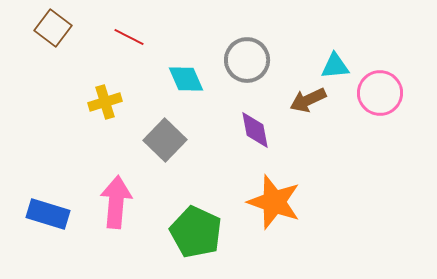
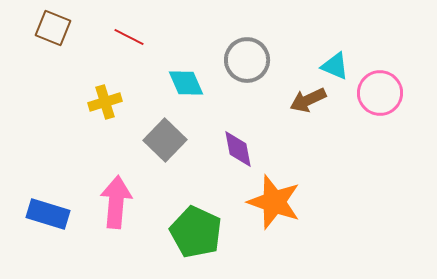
brown square: rotated 15 degrees counterclockwise
cyan triangle: rotated 28 degrees clockwise
cyan diamond: moved 4 px down
purple diamond: moved 17 px left, 19 px down
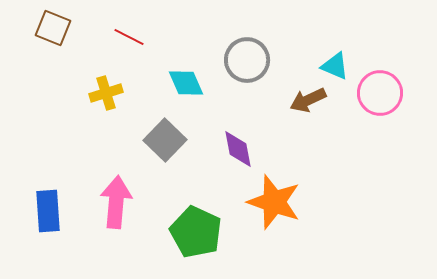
yellow cross: moved 1 px right, 9 px up
blue rectangle: moved 3 px up; rotated 69 degrees clockwise
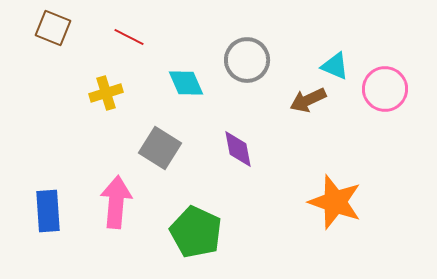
pink circle: moved 5 px right, 4 px up
gray square: moved 5 px left, 8 px down; rotated 12 degrees counterclockwise
orange star: moved 61 px right
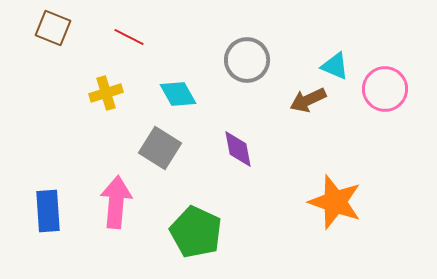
cyan diamond: moved 8 px left, 11 px down; rotated 6 degrees counterclockwise
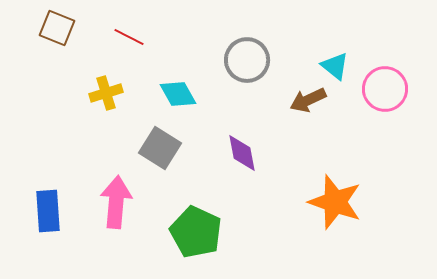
brown square: moved 4 px right
cyan triangle: rotated 16 degrees clockwise
purple diamond: moved 4 px right, 4 px down
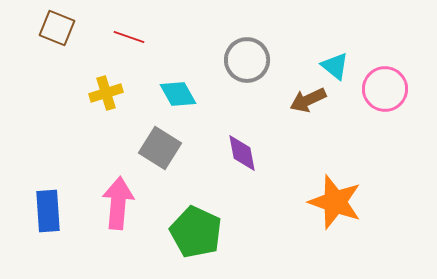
red line: rotated 8 degrees counterclockwise
pink arrow: moved 2 px right, 1 px down
